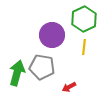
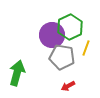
green hexagon: moved 14 px left, 8 px down
yellow line: moved 2 px right, 1 px down; rotated 14 degrees clockwise
gray pentagon: moved 20 px right, 10 px up
red arrow: moved 1 px left, 1 px up
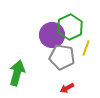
red arrow: moved 1 px left, 2 px down
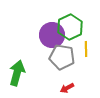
yellow line: moved 1 px down; rotated 21 degrees counterclockwise
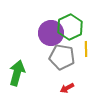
purple circle: moved 1 px left, 2 px up
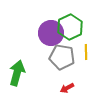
yellow line: moved 3 px down
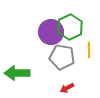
purple circle: moved 1 px up
yellow line: moved 3 px right, 2 px up
green arrow: rotated 105 degrees counterclockwise
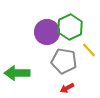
purple circle: moved 4 px left
yellow line: rotated 42 degrees counterclockwise
gray pentagon: moved 2 px right, 4 px down
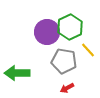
yellow line: moved 1 px left
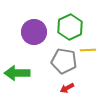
purple circle: moved 13 px left
yellow line: rotated 49 degrees counterclockwise
